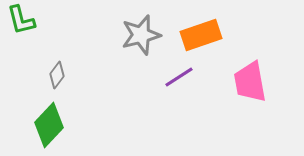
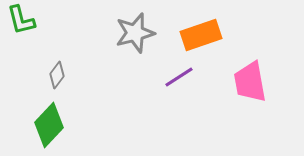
gray star: moved 6 px left, 2 px up
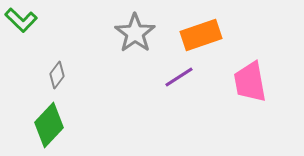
green L-shape: rotated 32 degrees counterclockwise
gray star: rotated 21 degrees counterclockwise
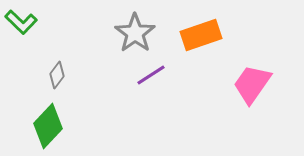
green L-shape: moved 2 px down
purple line: moved 28 px left, 2 px up
pink trapezoid: moved 2 px right, 2 px down; rotated 45 degrees clockwise
green diamond: moved 1 px left, 1 px down
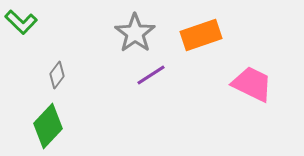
pink trapezoid: rotated 81 degrees clockwise
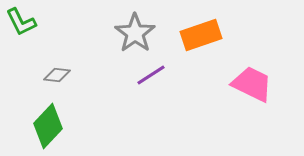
green L-shape: rotated 20 degrees clockwise
gray diamond: rotated 60 degrees clockwise
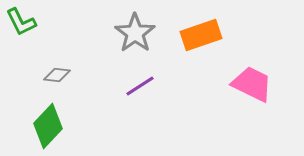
purple line: moved 11 px left, 11 px down
